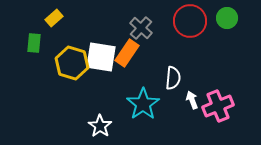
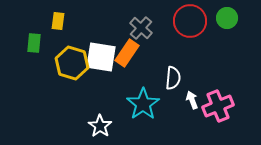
yellow rectangle: moved 4 px right, 3 px down; rotated 42 degrees counterclockwise
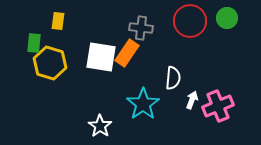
gray cross: rotated 35 degrees counterclockwise
yellow hexagon: moved 22 px left
white arrow: rotated 42 degrees clockwise
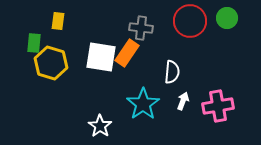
yellow hexagon: moved 1 px right
white semicircle: moved 1 px left, 6 px up
white arrow: moved 9 px left, 1 px down
pink cross: rotated 12 degrees clockwise
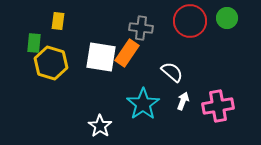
white semicircle: rotated 55 degrees counterclockwise
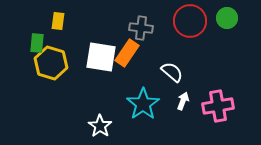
green rectangle: moved 3 px right
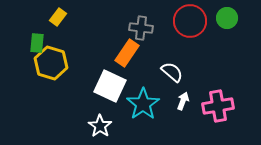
yellow rectangle: moved 4 px up; rotated 30 degrees clockwise
white square: moved 9 px right, 29 px down; rotated 16 degrees clockwise
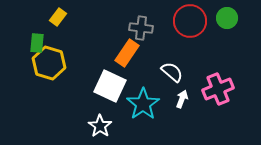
yellow hexagon: moved 2 px left
white arrow: moved 1 px left, 2 px up
pink cross: moved 17 px up; rotated 12 degrees counterclockwise
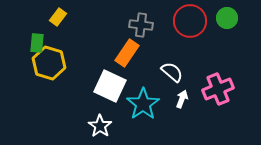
gray cross: moved 3 px up
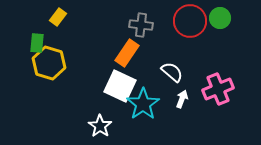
green circle: moved 7 px left
white square: moved 10 px right
